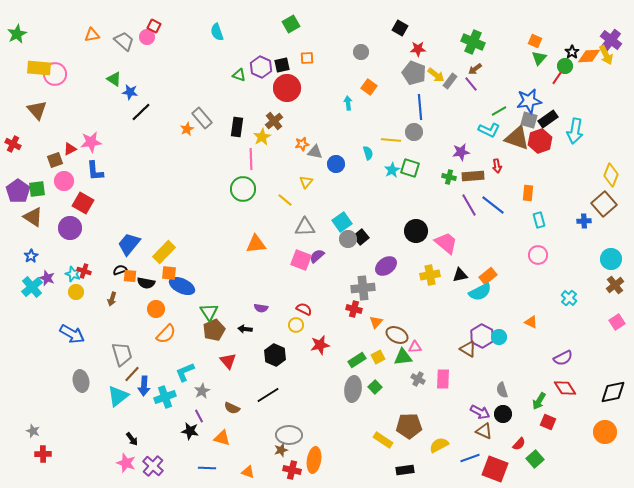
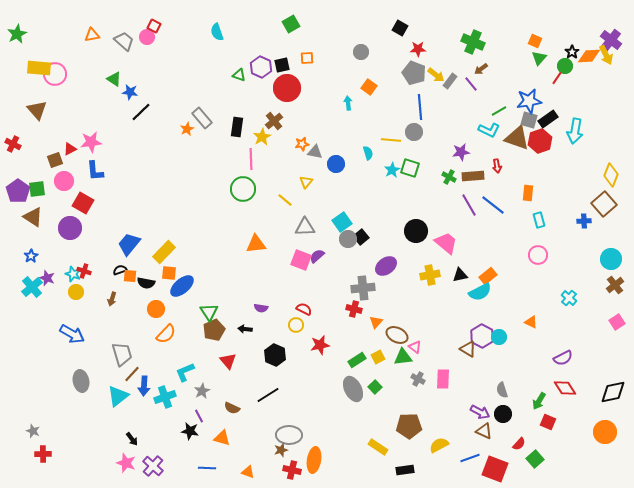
brown arrow at (475, 69): moved 6 px right
green cross at (449, 177): rotated 16 degrees clockwise
blue ellipse at (182, 286): rotated 65 degrees counterclockwise
pink triangle at (415, 347): rotated 40 degrees clockwise
gray ellipse at (353, 389): rotated 35 degrees counterclockwise
yellow rectangle at (383, 440): moved 5 px left, 7 px down
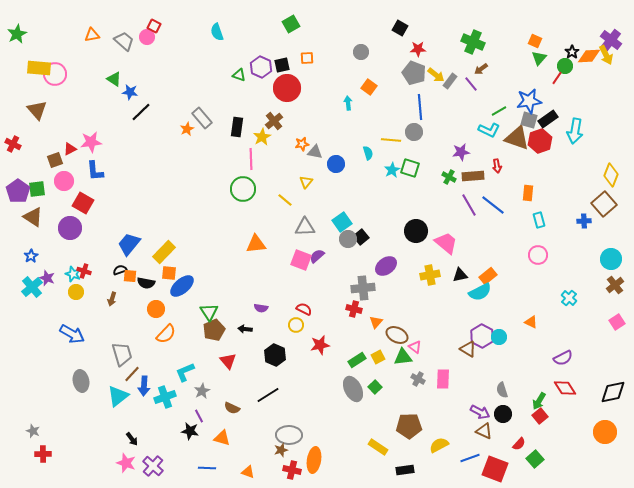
red square at (548, 422): moved 8 px left, 6 px up; rotated 28 degrees clockwise
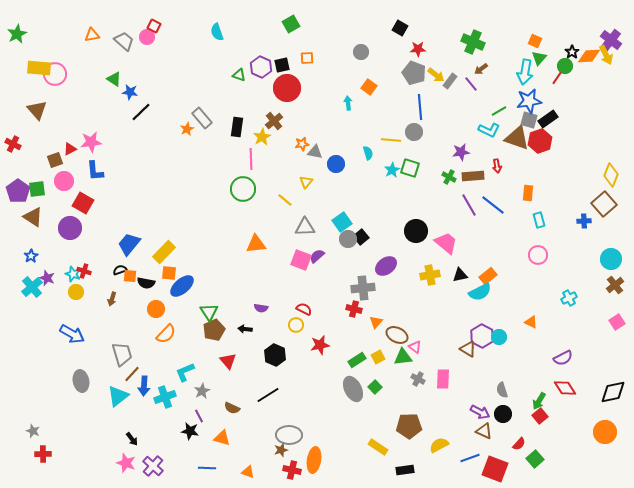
cyan arrow at (575, 131): moved 50 px left, 59 px up
cyan cross at (569, 298): rotated 21 degrees clockwise
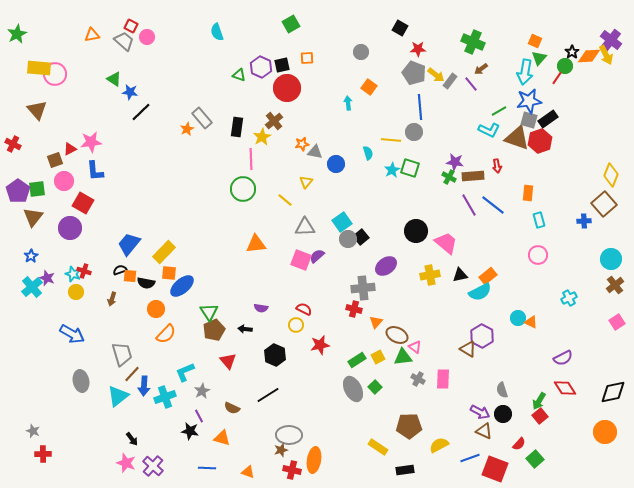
red square at (154, 26): moved 23 px left
purple star at (461, 152): moved 6 px left, 10 px down; rotated 18 degrees clockwise
brown triangle at (33, 217): rotated 35 degrees clockwise
cyan circle at (499, 337): moved 19 px right, 19 px up
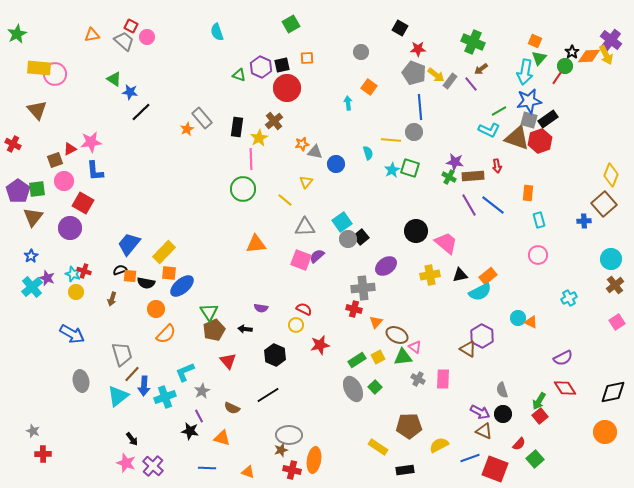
yellow star at (262, 137): moved 3 px left, 1 px down
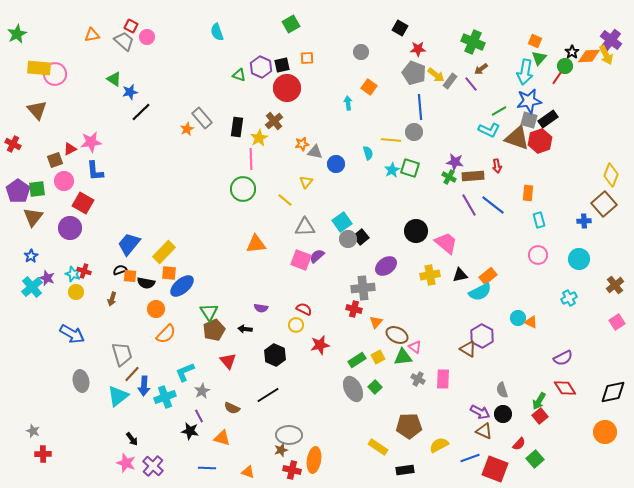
blue star at (130, 92): rotated 21 degrees counterclockwise
cyan circle at (611, 259): moved 32 px left
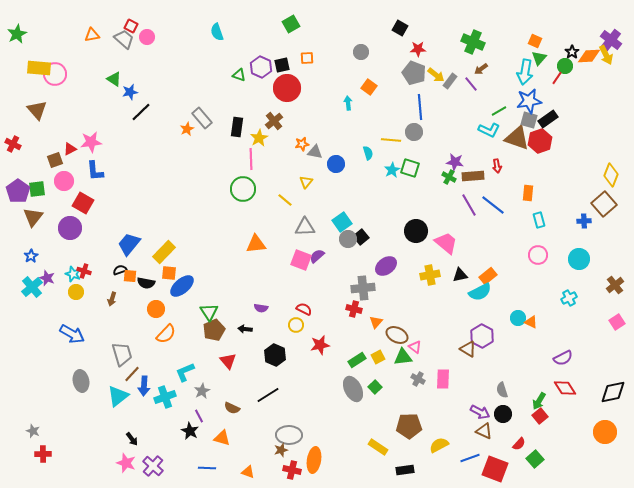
gray trapezoid at (124, 41): moved 2 px up
black star at (190, 431): rotated 18 degrees clockwise
